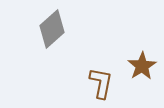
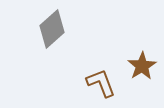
brown L-shape: rotated 32 degrees counterclockwise
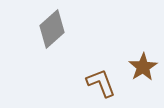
brown star: moved 1 px right, 1 px down
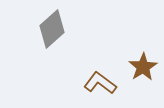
brown L-shape: moved 1 px left; rotated 32 degrees counterclockwise
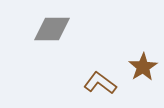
gray diamond: rotated 42 degrees clockwise
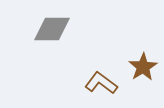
brown L-shape: moved 1 px right
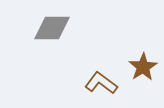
gray diamond: moved 1 px up
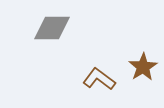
brown L-shape: moved 2 px left, 4 px up
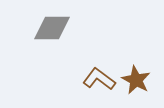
brown star: moved 7 px left, 13 px down; rotated 12 degrees counterclockwise
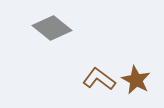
gray diamond: rotated 39 degrees clockwise
